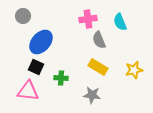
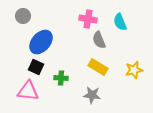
pink cross: rotated 18 degrees clockwise
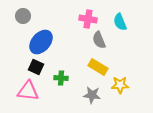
yellow star: moved 14 px left, 15 px down; rotated 12 degrees clockwise
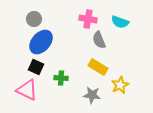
gray circle: moved 11 px right, 3 px down
cyan semicircle: rotated 48 degrees counterclockwise
yellow star: rotated 24 degrees counterclockwise
pink triangle: moved 1 px left, 1 px up; rotated 20 degrees clockwise
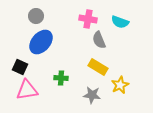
gray circle: moved 2 px right, 3 px up
black square: moved 16 px left
pink triangle: rotated 35 degrees counterclockwise
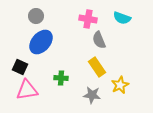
cyan semicircle: moved 2 px right, 4 px up
yellow rectangle: moved 1 px left; rotated 24 degrees clockwise
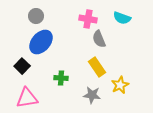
gray semicircle: moved 1 px up
black square: moved 2 px right, 1 px up; rotated 21 degrees clockwise
pink triangle: moved 8 px down
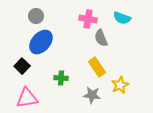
gray semicircle: moved 2 px right, 1 px up
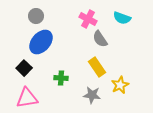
pink cross: rotated 18 degrees clockwise
gray semicircle: moved 1 px left, 1 px down; rotated 12 degrees counterclockwise
black square: moved 2 px right, 2 px down
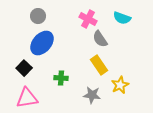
gray circle: moved 2 px right
blue ellipse: moved 1 px right, 1 px down
yellow rectangle: moved 2 px right, 2 px up
